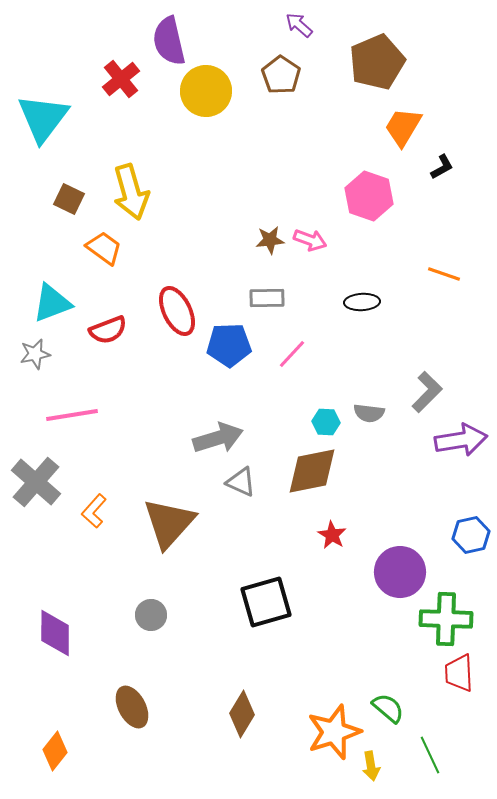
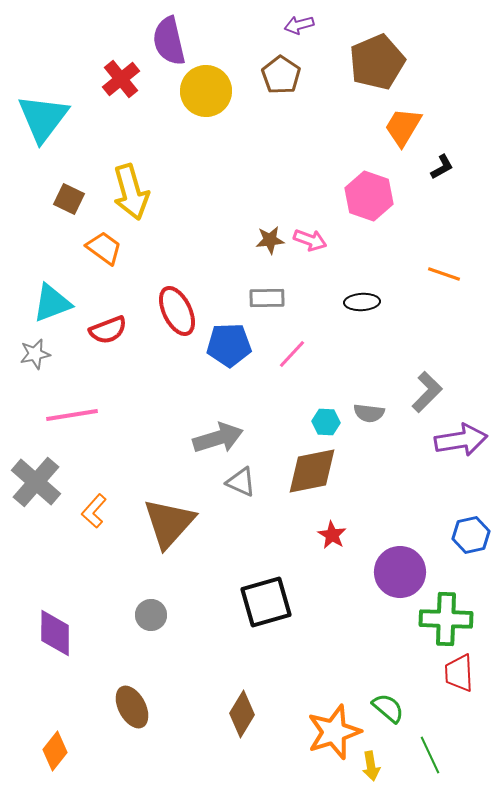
purple arrow at (299, 25): rotated 56 degrees counterclockwise
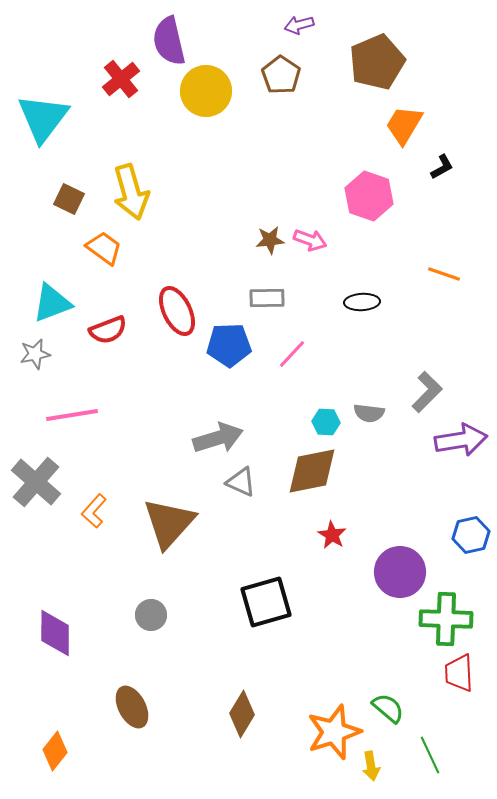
orange trapezoid at (403, 127): moved 1 px right, 2 px up
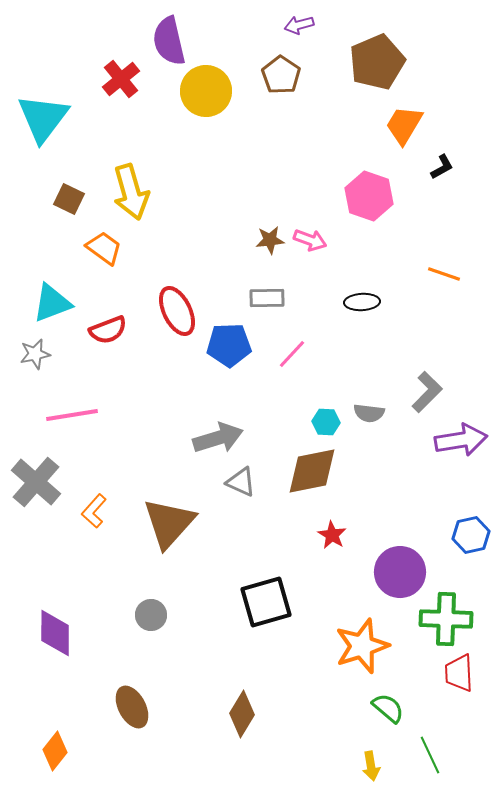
orange star at (334, 732): moved 28 px right, 86 px up
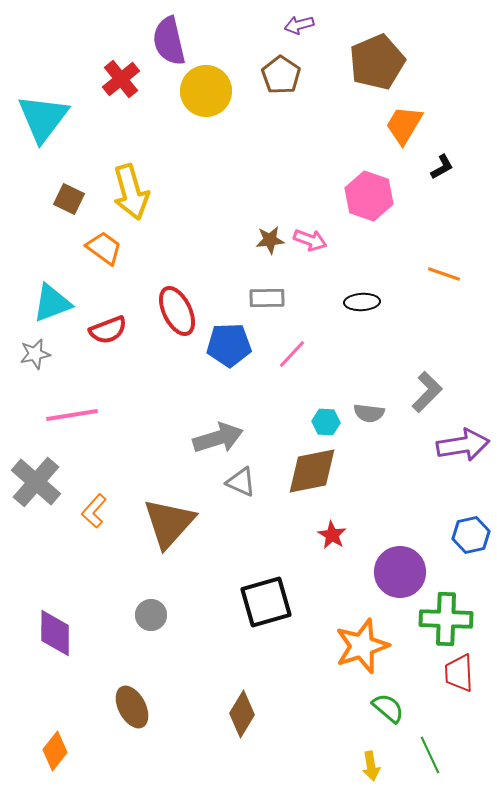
purple arrow at (461, 440): moved 2 px right, 5 px down
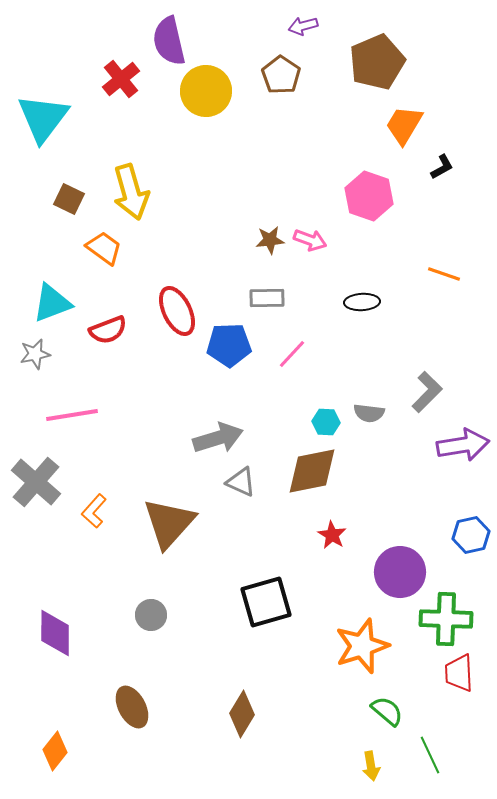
purple arrow at (299, 25): moved 4 px right, 1 px down
green semicircle at (388, 708): moved 1 px left, 3 px down
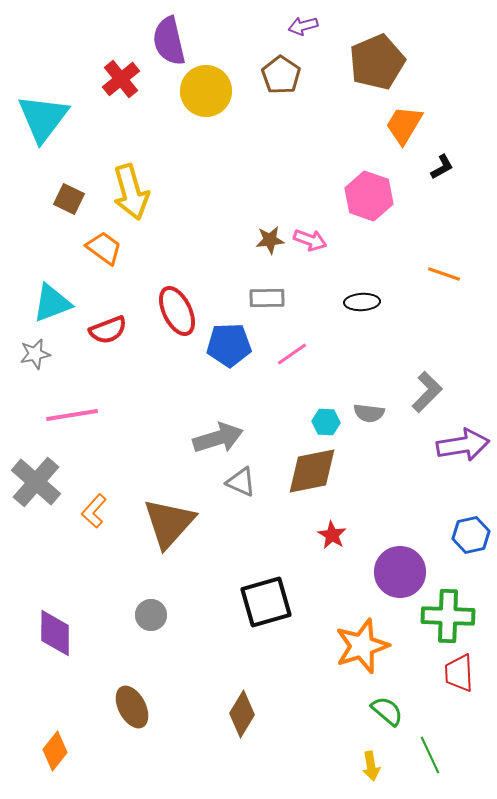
pink line at (292, 354): rotated 12 degrees clockwise
green cross at (446, 619): moved 2 px right, 3 px up
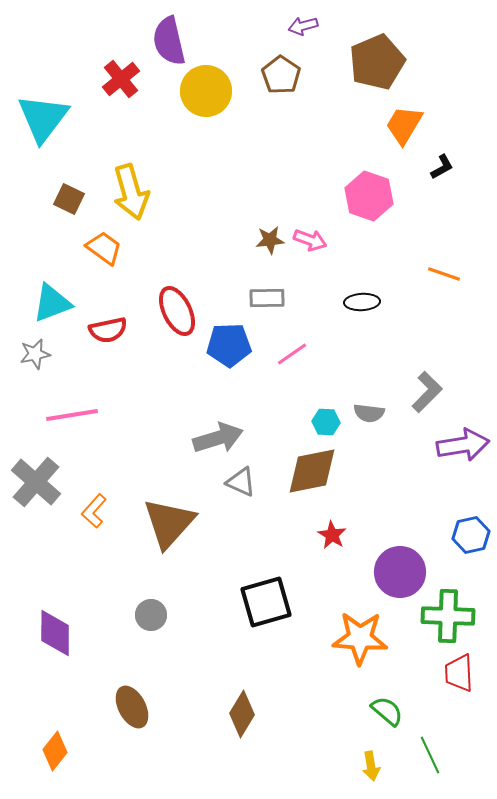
red semicircle at (108, 330): rotated 9 degrees clockwise
orange star at (362, 646): moved 2 px left, 8 px up; rotated 22 degrees clockwise
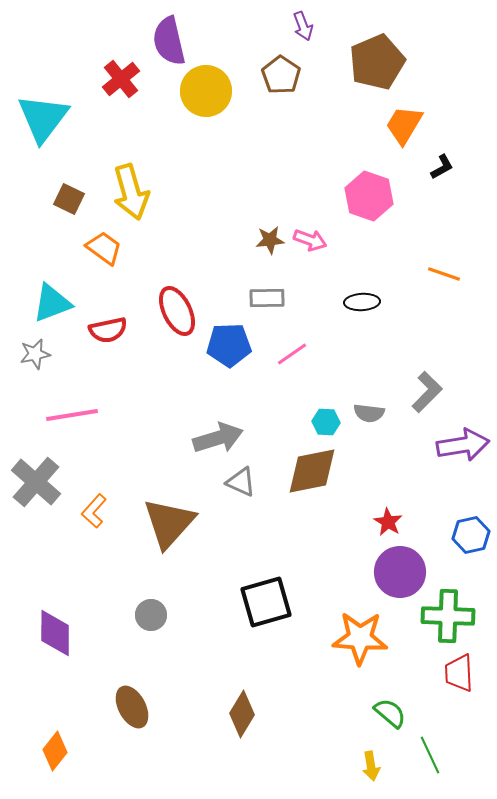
purple arrow at (303, 26): rotated 96 degrees counterclockwise
red star at (332, 535): moved 56 px right, 13 px up
green semicircle at (387, 711): moved 3 px right, 2 px down
